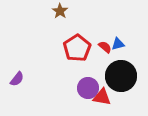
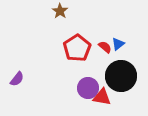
blue triangle: rotated 24 degrees counterclockwise
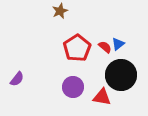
brown star: rotated 14 degrees clockwise
black circle: moved 1 px up
purple circle: moved 15 px left, 1 px up
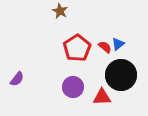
brown star: rotated 21 degrees counterclockwise
red triangle: rotated 12 degrees counterclockwise
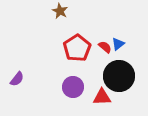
black circle: moved 2 px left, 1 px down
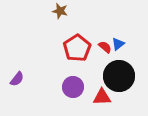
brown star: rotated 14 degrees counterclockwise
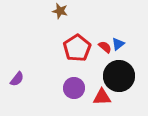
purple circle: moved 1 px right, 1 px down
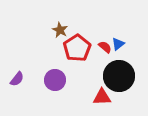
brown star: moved 19 px down; rotated 14 degrees clockwise
purple circle: moved 19 px left, 8 px up
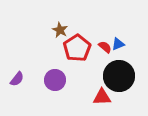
blue triangle: rotated 16 degrees clockwise
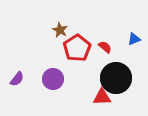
blue triangle: moved 16 px right, 5 px up
black circle: moved 3 px left, 2 px down
purple circle: moved 2 px left, 1 px up
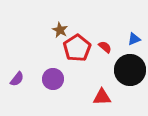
black circle: moved 14 px right, 8 px up
